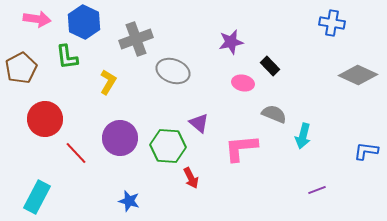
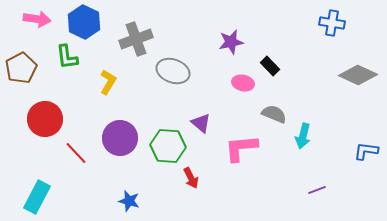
purple triangle: moved 2 px right
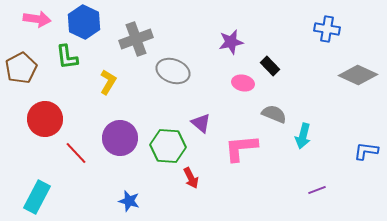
blue cross: moved 5 px left, 6 px down
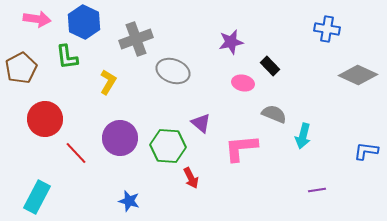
purple line: rotated 12 degrees clockwise
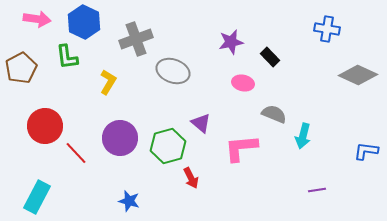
black rectangle: moved 9 px up
red circle: moved 7 px down
green hexagon: rotated 20 degrees counterclockwise
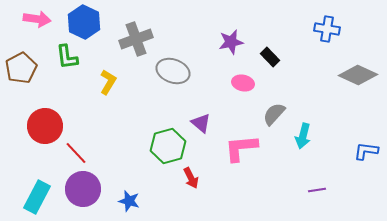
gray semicircle: rotated 70 degrees counterclockwise
purple circle: moved 37 px left, 51 px down
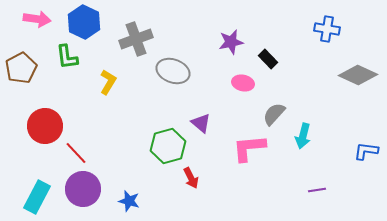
black rectangle: moved 2 px left, 2 px down
pink L-shape: moved 8 px right
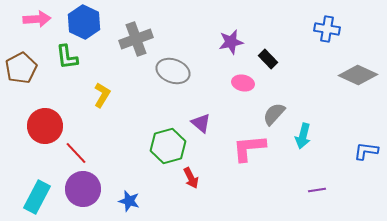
pink arrow: rotated 12 degrees counterclockwise
yellow L-shape: moved 6 px left, 13 px down
